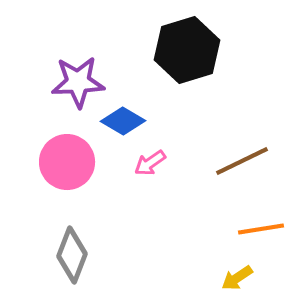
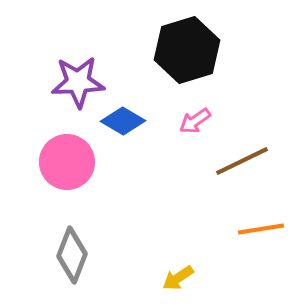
pink arrow: moved 45 px right, 42 px up
yellow arrow: moved 59 px left
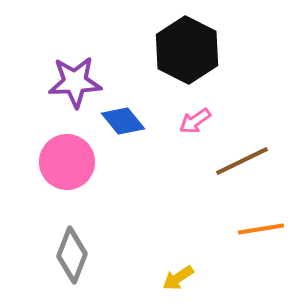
black hexagon: rotated 16 degrees counterclockwise
purple star: moved 3 px left
blue diamond: rotated 21 degrees clockwise
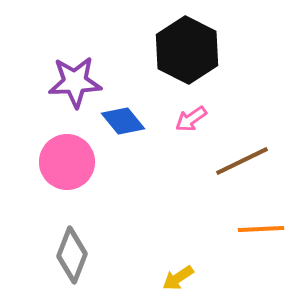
pink arrow: moved 4 px left, 2 px up
orange line: rotated 6 degrees clockwise
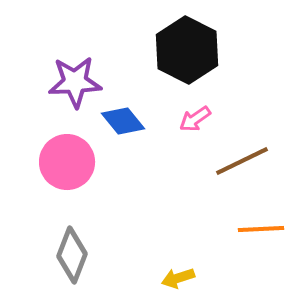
pink arrow: moved 4 px right
yellow arrow: rotated 16 degrees clockwise
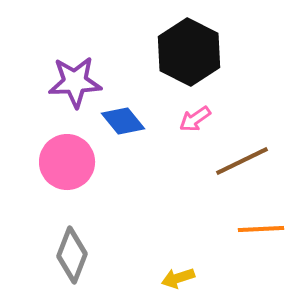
black hexagon: moved 2 px right, 2 px down
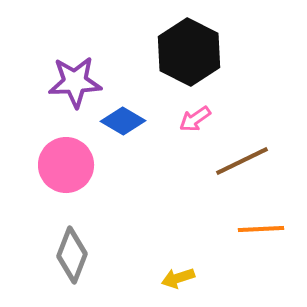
blue diamond: rotated 21 degrees counterclockwise
pink circle: moved 1 px left, 3 px down
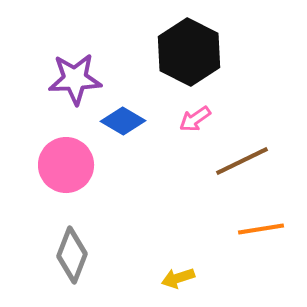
purple star: moved 3 px up
orange line: rotated 6 degrees counterclockwise
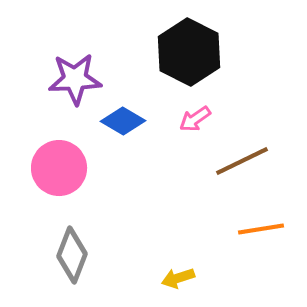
pink circle: moved 7 px left, 3 px down
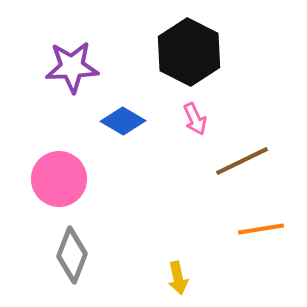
purple star: moved 3 px left, 12 px up
pink arrow: rotated 80 degrees counterclockwise
pink circle: moved 11 px down
yellow arrow: rotated 84 degrees counterclockwise
